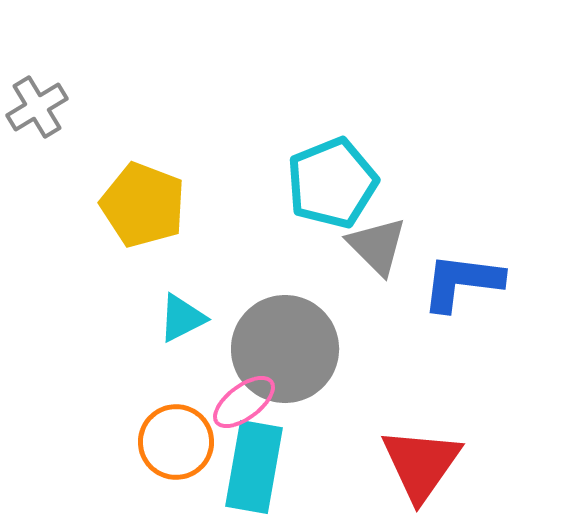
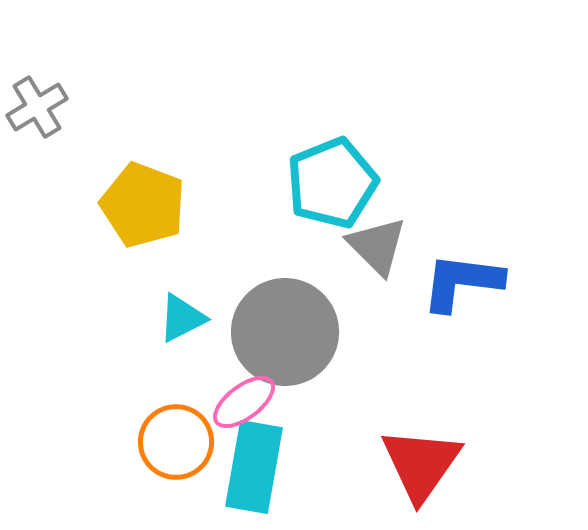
gray circle: moved 17 px up
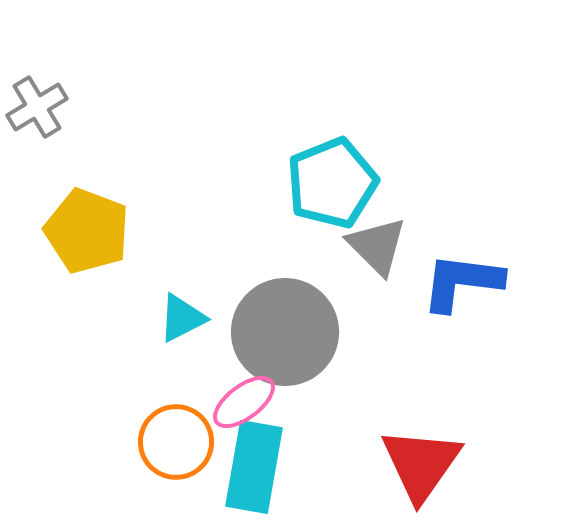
yellow pentagon: moved 56 px left, 26 px down
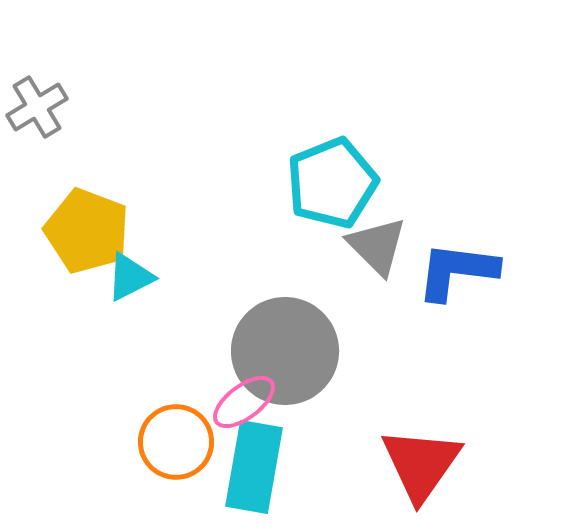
blue L-shape: moved 5 px left, 11 px up
cyan triangle: moved 52 px left, 41 px up
gray circle: moved 19 px down
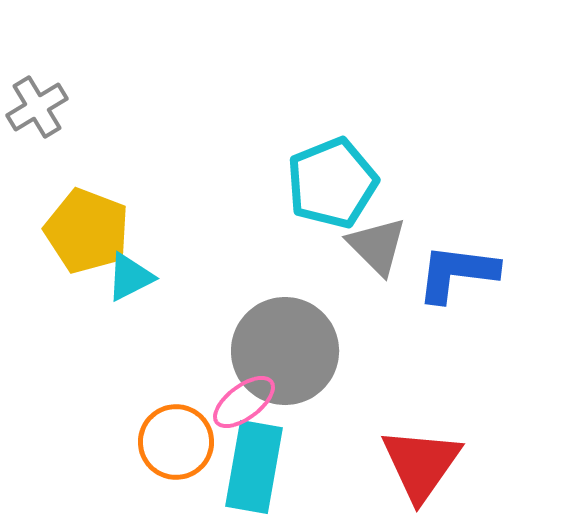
blue L-shape: moved 2 px down
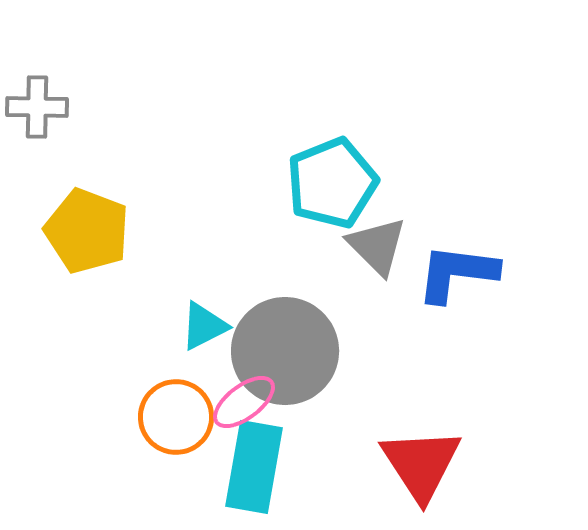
gray cross: rotated 32 degrees clockwise
cyan triangle: moved 74 px right, 49 px down
orange circle: moved 25 px up
red triangle: rotated 8 degrees counterclockwise
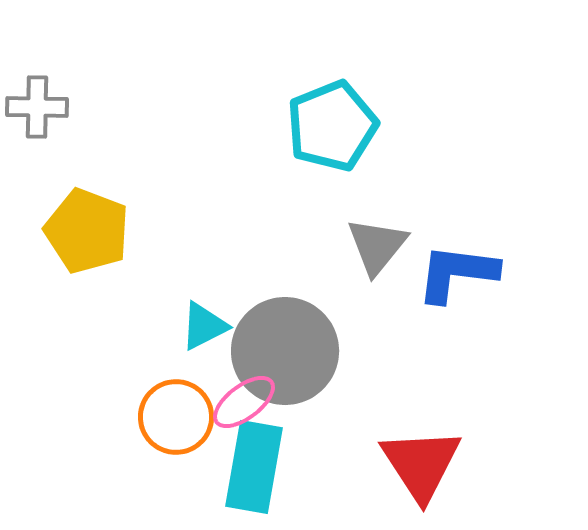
cyan pentagon: moved 57 px up
gray triangle: rotated 24 degrees clockwise
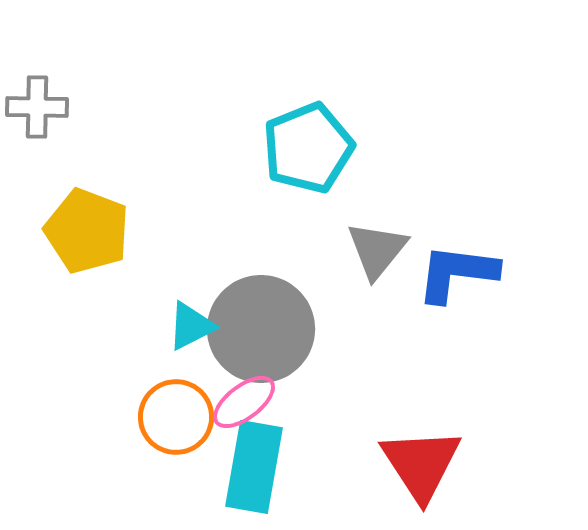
cyan pentagon: moved 24 px left, 22 px down
gray triangle: moved 4 px down
cyan triangle: moved 13 px left
gray circle: moved 24 px left, 22 px up
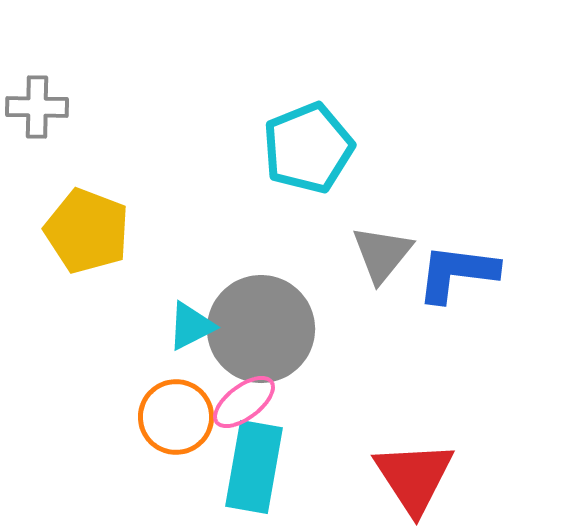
gray triangle: moved 5 px right, 4 px down
red triangle: moved 7 px left, 13 px down
